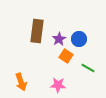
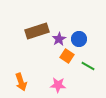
brown rectangle: rotated 65 degrees clockwise
orange square: moved 1 px right
green line: moved 2 px up
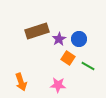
orange square: moved 1 px right, 2 px down
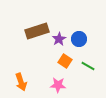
orange square: moved 3 px left, 3 px down
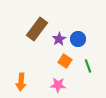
brown rectangle: moved 2 px up; rotated 35 degrees counterclockwise
blue circle: moved 1 px left
green line: rotated 40 degrees clockwise
orange arrow: rotated 24 degrees clockwise
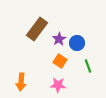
blue circle: moved 1 px left, 4 px down
orange square: moved 5 px left
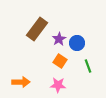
orange arrow: rotated 96 degrees counterclockwise
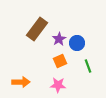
orange square: rotated 32 degrees clockwise
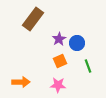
brown rectangle: moved 4 px left, 10 px up
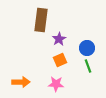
brown rectangle: moved 8 px right, 1 px down; rotated 30 degrees counterclockwise
blue circle: moved 10 px right, 5 px down
orange square: moved 1 px up
pink star: moved 2 px left, 1 px up
